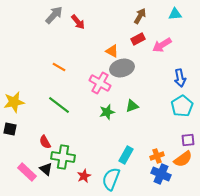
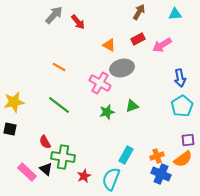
brown arrow: moved 1 px left, 4 px up
orange triangle: moved 3 px left, 6 px up
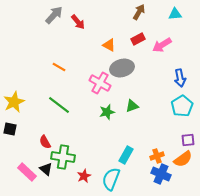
yellow star: rotated 15 degrees counterclockwise
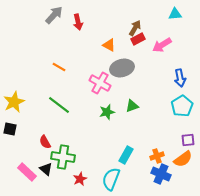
brown arrow: moved 4 px left, 16 px down
red arrow: rotated 28 degrees clockwise
red star: moved 4 px left, 3 px down
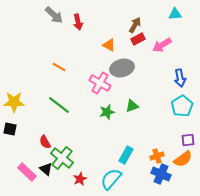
gray arrow: rotated 90 degrees clockwise
brown arrow: moved 3 px up
yellow star: rotated 25 degrees clockwise
green cross: moved 1 px left, 1 px down; rotated 30 degrees clockwise
cyan semicircle: rotated 20 degrees clockwise
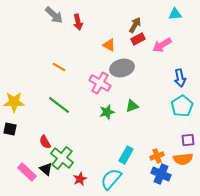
orange semicircle: rotated 30 degrees clockwise
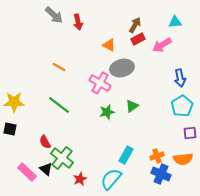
cyan triangle: moved 8 px down
green triangle: rotated 16 degrees counterclockwise
purple square: moved 2 px right, 7 px up
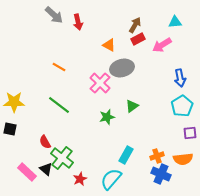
pink cross: rotated 15 degrees clockwise
green star: moved 5 px down
